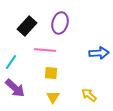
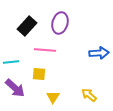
cyan line: rotated 49 degrees clockwise
yellow square: moved 12 px left, 1 px down
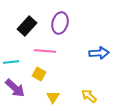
pink line: moved 1 px down
yellow square: rotated 24 degrees clockwise
yellow arrow: moved 1 px down
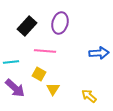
yellow triangle: moved 8 px up
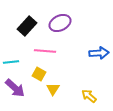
purple ellipse: rotated 50 degrees clockwise
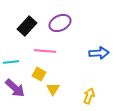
yellow arrow: rotated 70 degrees clockwise
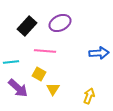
purple arrow: moved 3 px right
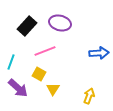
purple ellipse: rotated 40 degrees clockwise
pink line: rotated 25 degrees counterclockwise
cyan line: rotated 63 degrees counterclockwise
